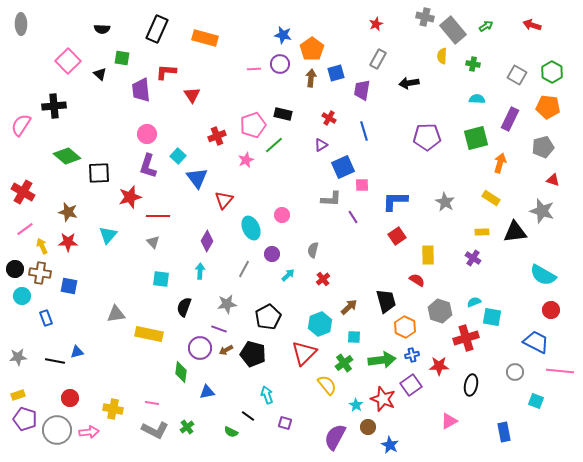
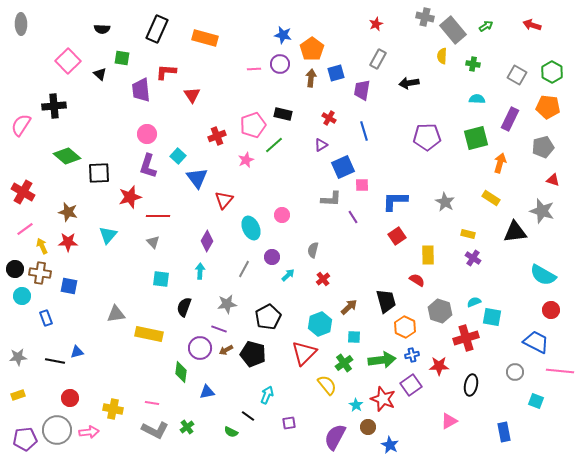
yellow rectangle at (482, 232): moved 14 px left, 2 px down; rotated 16 degrees clockwise
purple circle at (272, 254): moved 3 px down
cyan arrow at (267, 395): rotated 42 degrees clockwise
purple pentagon at (25, 419): moved 20 px down; rotated 25 degrees counterclockwise
purple square at (285, 423): moved 4 px right; rotated 24 degrees counterclockwise
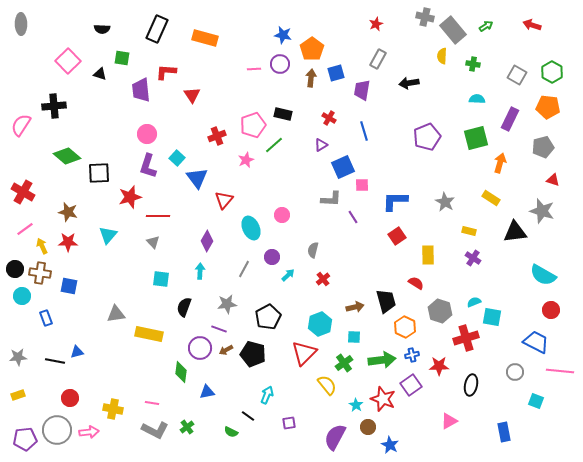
black triangle at (100, 74): rotated 24 degrees counterclockwise
purple pentagon at (427, 137): rotated 20 degrees counterclockwise
cyan square at (178, 156): moved 1 px left, 2 px down
yellow rectangle at (468, 234): moved 1 px right, 3 px up
red semicircle at (417, 280): moved 1 px left, 3 px down
brown arrow at (349, 307): moved 6 px right; rotated 30 degrees clockwise
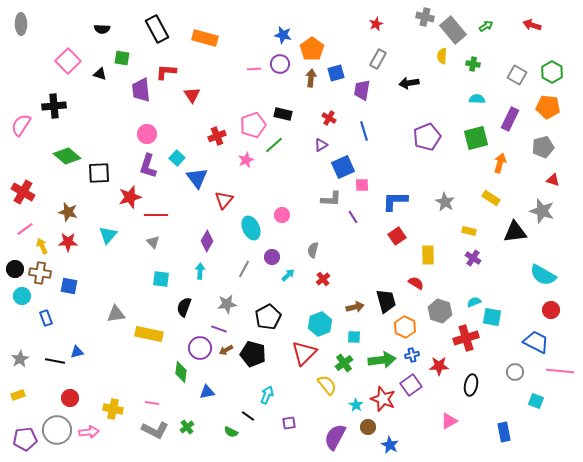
black rectangle at (157, 29): rotated 52 degrees counterclockwise
red line at (158, 216): moved 2 px left, 1 px up
gray star at (18, 357): moved 2 px right, 2 px down; rotated 24 degrees counterclockwise
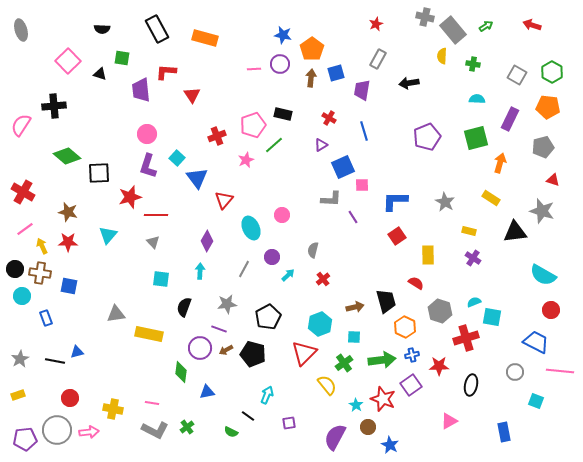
gray ellipse at (21, 24): moved 6 px down; rotated 15 degrees counterclockwise
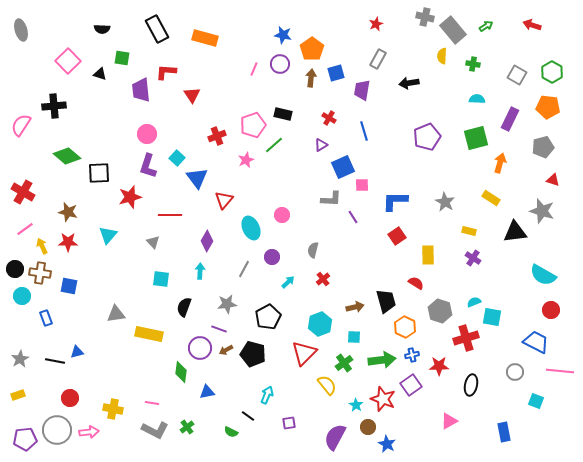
pink line at (254, 69): rotated 64 degrees counterclockwise
red line at (156, 215): moved 14 px right
cyan arrow at (288, 275): moved 7 px down
blue star at (390, 445): moved 3 px left, 1 px up
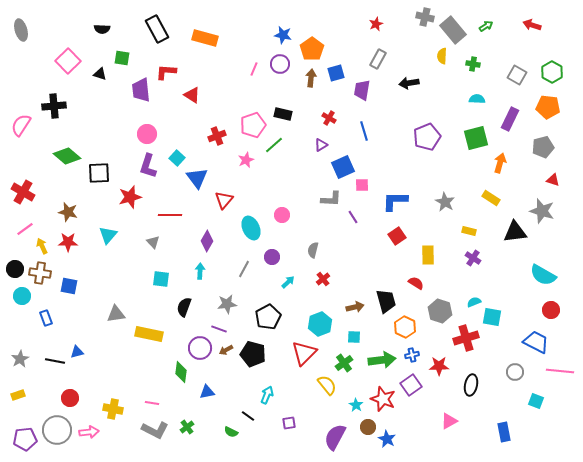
red triangle at (192, 95): rotated 24 degrees counterclockwise
blue star at (387, 444): moved 5 px up
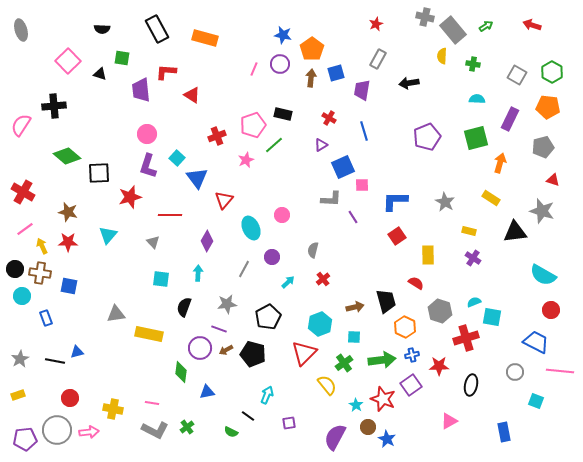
cyan arrow at (200, 271): moved 2 px left, 2 px down
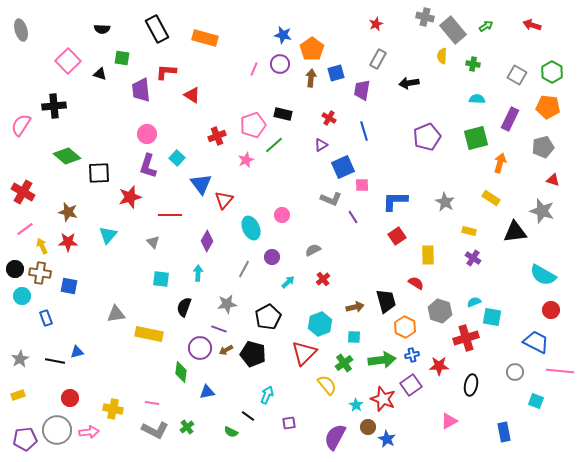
blue triangle at (197, 178): moved 4 px right, 6 px down
gray L-shape at (331, 199): rotated 20 degrees clockwise
gray semicircle at (313, 250): rotated 49 degrees clockwise
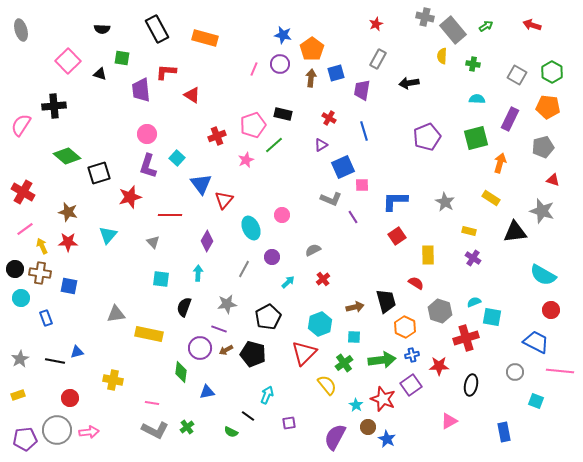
black square at (99, 173): rotated 15 degrees counterclockwise
cyan circle at (22, 296): moved 1 px left, 2 px down
yellow cross at (113, 409): moved 29 px up
